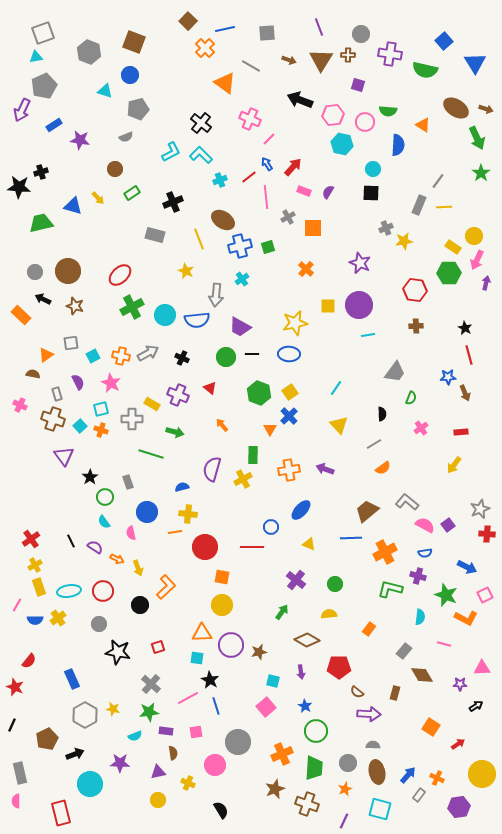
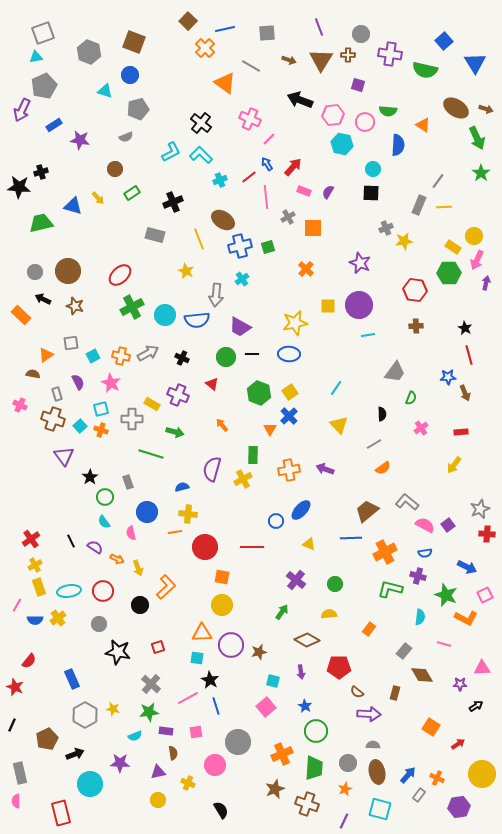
red triangle at (210, 388): moved 2 px right, 4 px up
blue circle at (271, 527): moved 5 px right, 6 px up
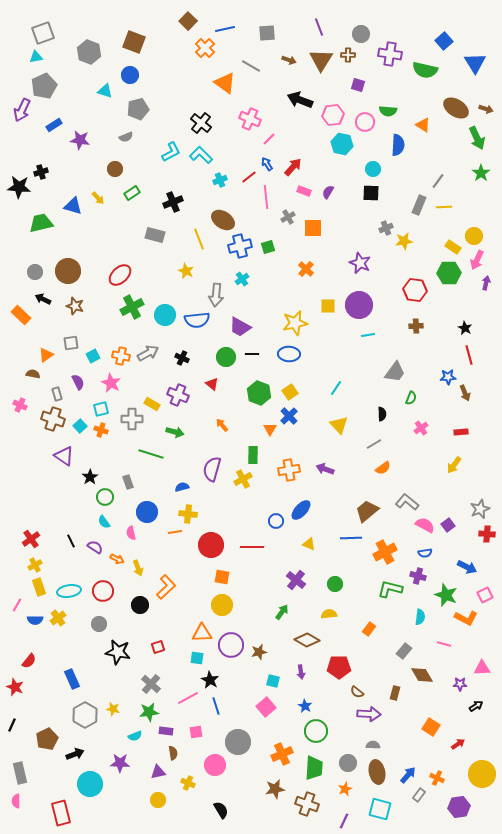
purple triangle at (64, 456): rotated 20 degrees counterclockwise
red circle at (205, 547): moved 6 px right, 2 px up
brown star at (275, 789): rotated 12 degrees clockwise
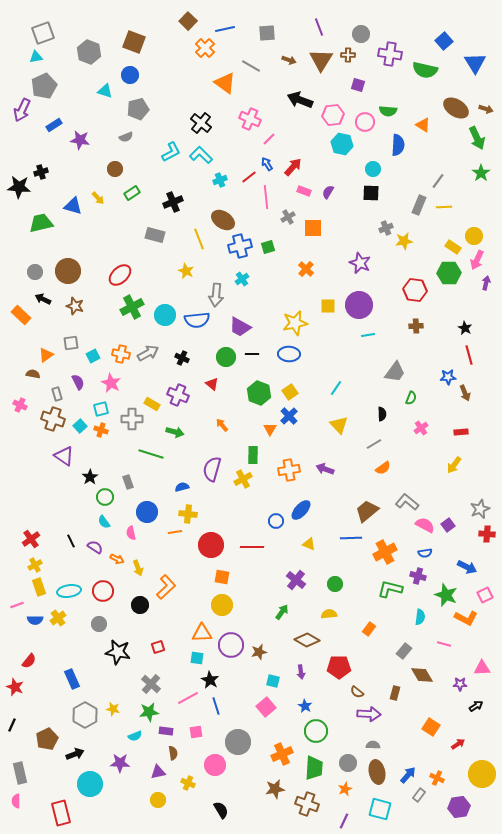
orange cross at (121, 356): moved 2 px up
pink line at (17, 605): rotated 40 degrees clockwise
